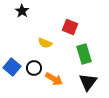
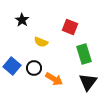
black star: moved 9 px down
yellow semicircle: moved 4 px left, 1 px up
blue square: moved 1 px up
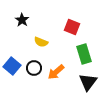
red square: moved 2 px right
orange arrow: moved 2 px right, 7 px up; rotated 108 degrees clockwise
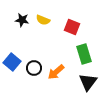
black star: rotated 24 degrees counterclockwise
yellow semicircle: moved 2 px right, 22 px up
blue square: moved 4 px up
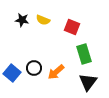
blue square: moved 11 px down
